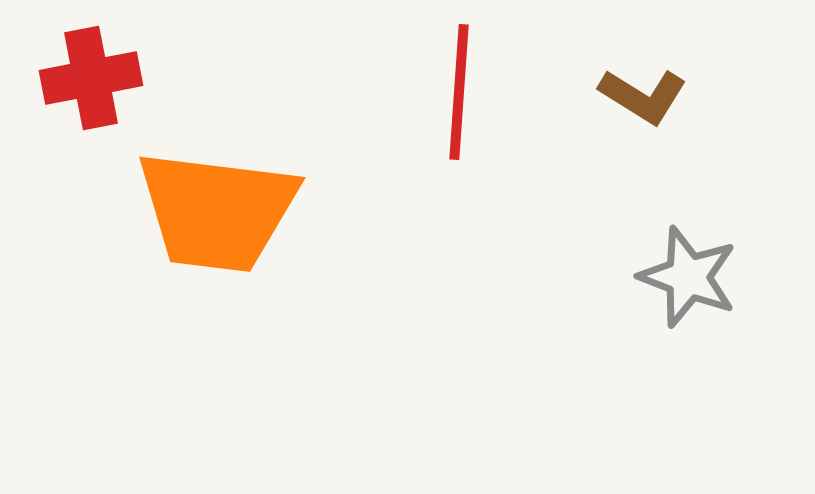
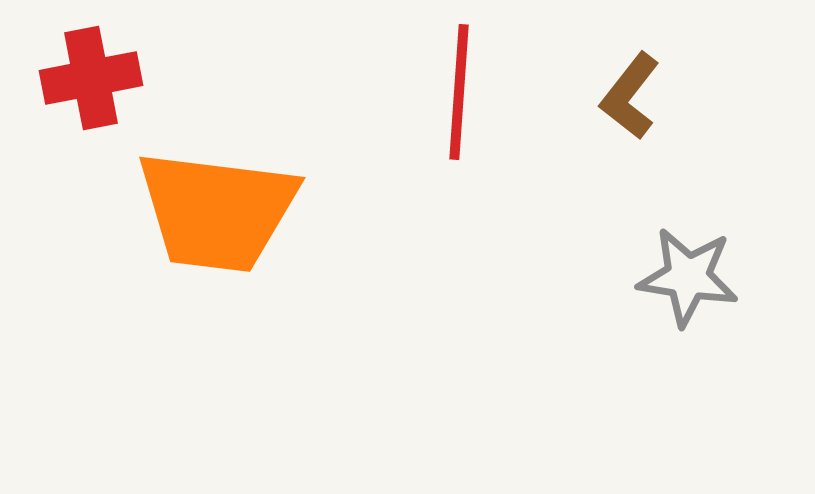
brown L-shape: moved 13 px left; rotated 96 degrees clockwise
gray star: rotated 12 degrees counterclockwise
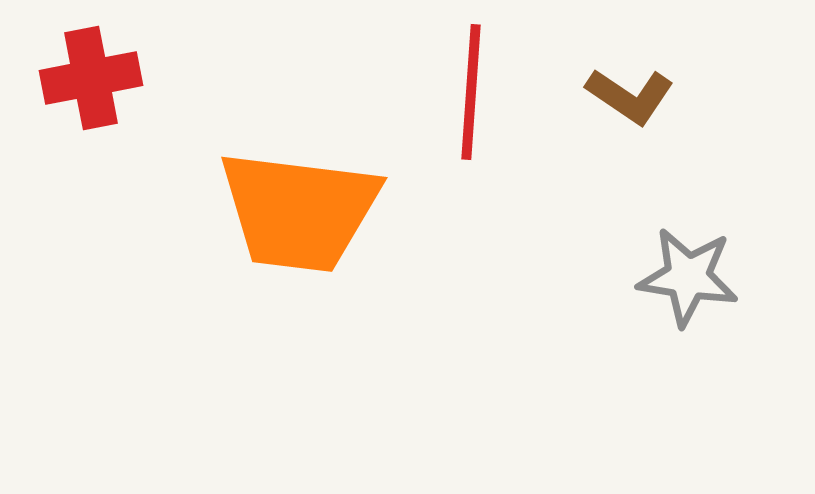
red line: moved 12 px right
brown L-shape: rotated 94 degrees counterclockwise
orange trapezoid: moved 82 px right
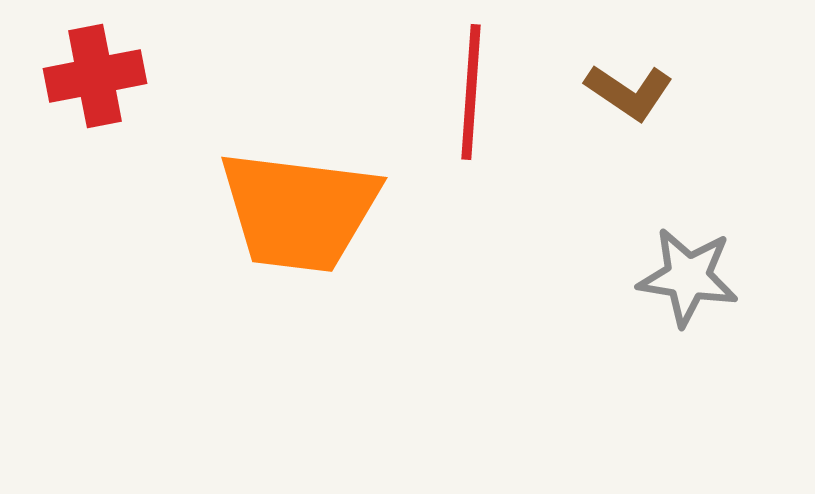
red cross: moved 4 px right, 2 px up
brown L-shape: moved 1 px left, 4 px up
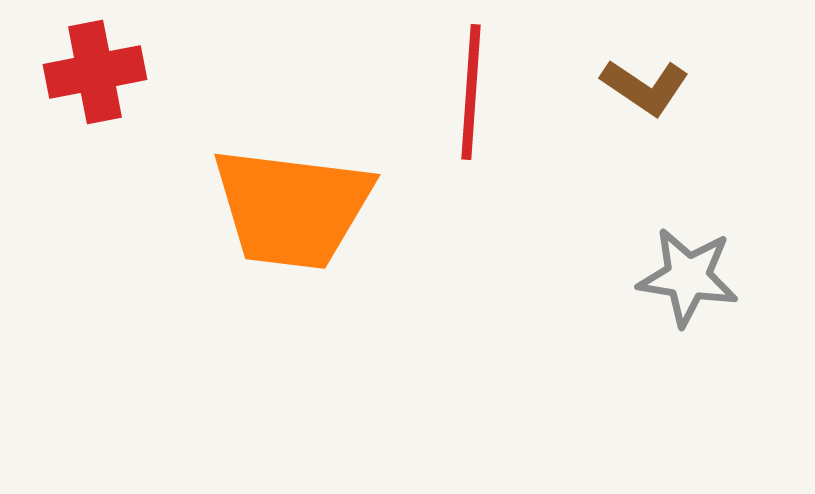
red cross: moved 4 px up
brown L-shape: moved 16 px right, 5 px up
orange trapezoid: moved 7 px left, 3 px up
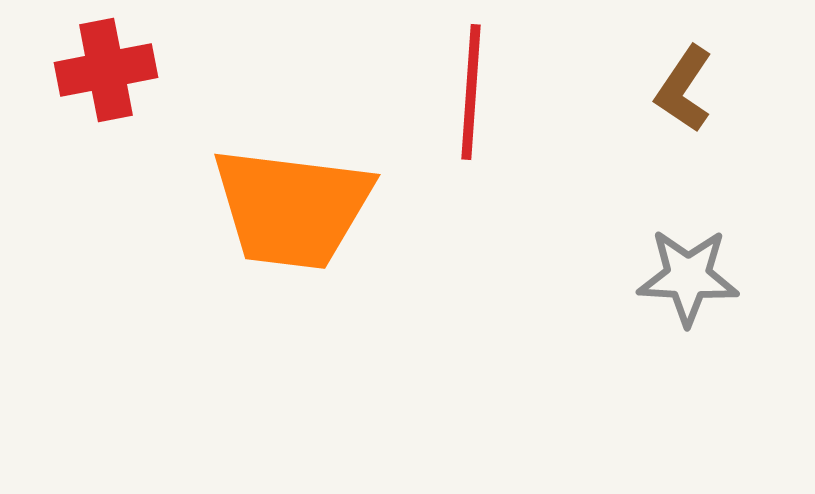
red cross: moved 11 px right, 2 px up
brown L-shape: moved 39 px right, 2 px down; rotated 90 degrees clockwise
gray star: rotated 6 degrees counterclockwise
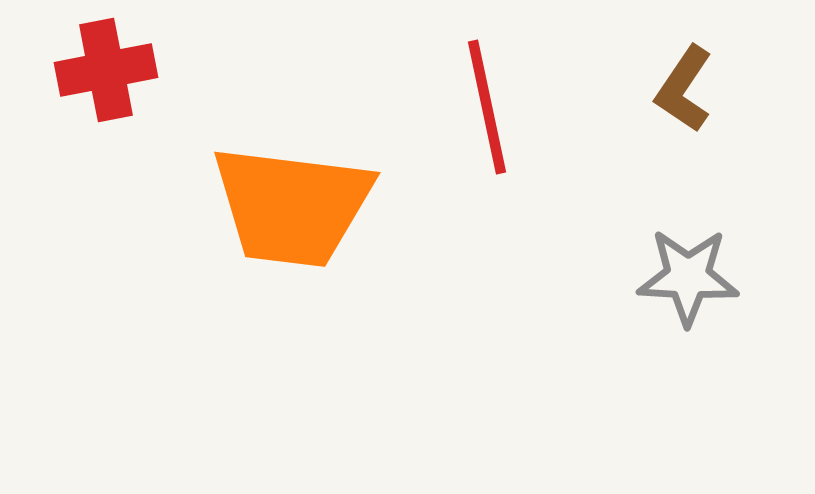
red line: moved 16 px right, 15 px down; rotated 16 degrees counterclockwise
orange trapezoid: moved 2 px up
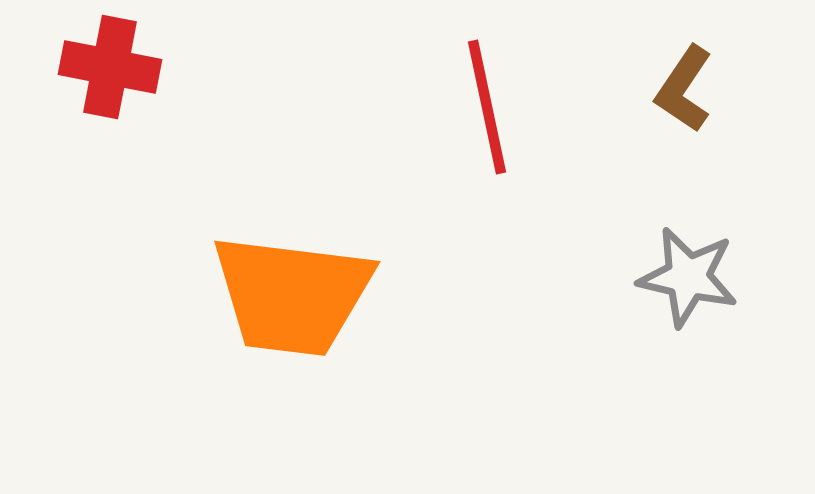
red cross: moved 4 px right, 3 px up; rotated 22 degrees clockwise
orange trapezoid: moved 89 px down
gray star: rotated 10 degrees clockwise
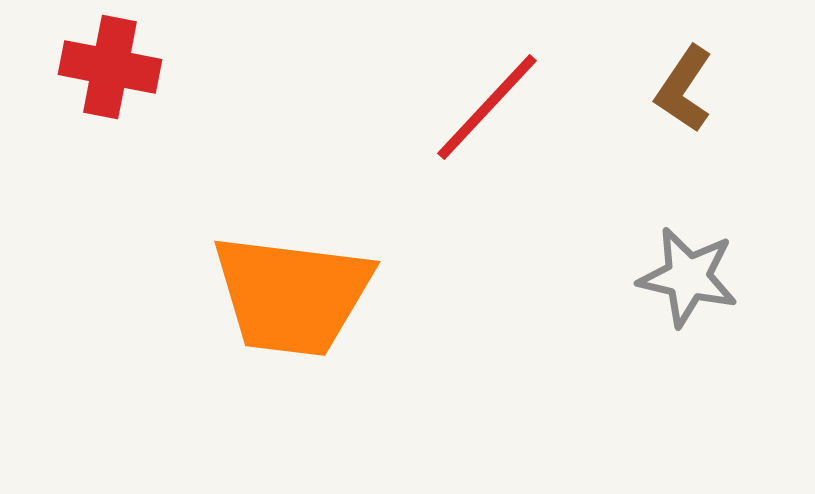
red line: rotated 55 degrees clockwise
